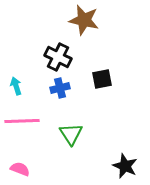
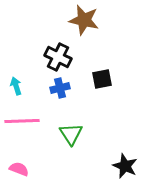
pink semicircle: moved 1 px left
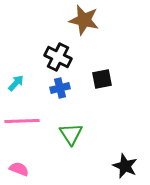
cyan arrow: moved 3 px up; rotated 60 degrees clockwise
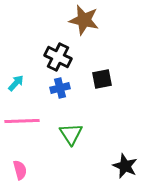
pink semicircle: moved 1 px right, 1 px down; rotated 54 degrees clockwise
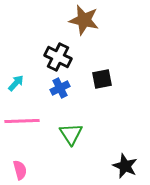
blue cross: rotated 12 degrees counterclockwise
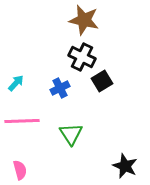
black cross: moved 24 px right
black square: moved 2 px down; rotated 20 degrees counterclockwise
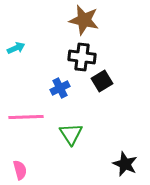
black cross: rotated 20 degrees counterclockwise
cyan arrow: moved 35 px up; rotated 24 degrees clockwise
pink line: moved 4 px right, 4 px up
black star: moved 2 px up
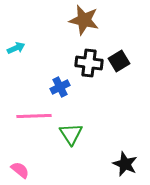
black cross: moved 7 px right, 6 px down
black square: moved 17 px right, 20 px up
blue cross: moved 1 px up
pink line: moved 8 px right, 1 px up
pink semicircle: rotated 36 degrees counterclockwise
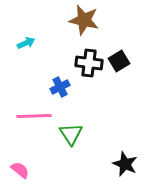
cyan arrow: moved 10 px right, 5 px up
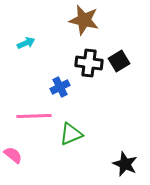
green triangle: rotated 40 degrees clockwise
pink semicircle: moved 7 px left, 15 px up
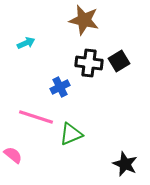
pink line: moved 2 px right, 1 px down; rotated 20 degrees clockwise
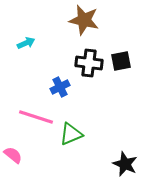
black square: moved 2 px right; rotated 20 degrees clockwise
